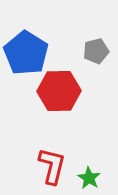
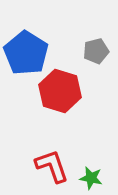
red hexagon: moved 1 px right; rotated 18 degrees clockwise
red L-shape: rotated 33 degrees counterclockwise
green star: moved 2 px right; rotated 20 degrees counterclockwise
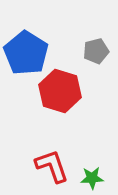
green star: moved 1 px right; rotated 15 degrees counterclockwise
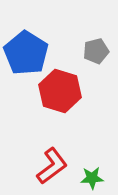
red L-shape: rotated 72 degrees clockwise
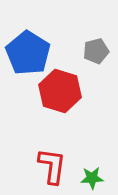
blue pentagon: moved 2 px right
red L-shape: rotated 45 degrees counterclockwise
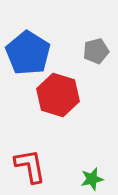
red hexagon: moved 2 px left, 4 px down
red L-shape: moved 22 px left; rotated 18 degrees counterclockwise
green star: moved 1 px down; rotated 10 degrees counterclockwise
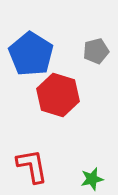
blue pentagon: moved 3 px right, 1 px down
red L-shape: moved 2 px right
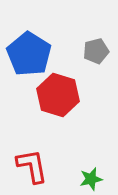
blue pentagon: moved 2 px left
green star: moved 1 px left
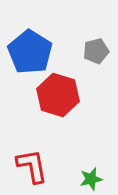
blue pentagon: moved 1 px right, 2 px up
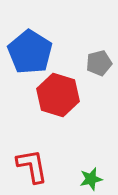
gray pentagon: moved 3 px right, 12 px down
